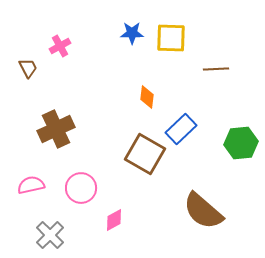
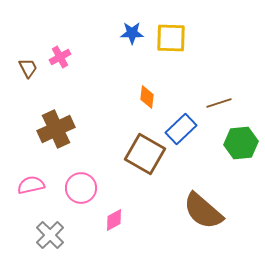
pink cross: moved 11 px down
brown line: moved 3 px right, 34 px down; rotated 15 degrees counterclockwise
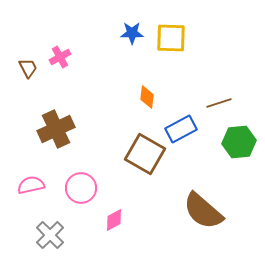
blue rectangle: rotated 16 degrees clockwise
green hexagon: moved 2 px left, 1 px up
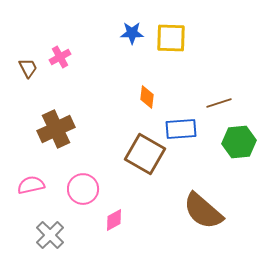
blue rectangle: rotated 24 degrees clockwise
pink circle: moved 2 px right, 1 px down
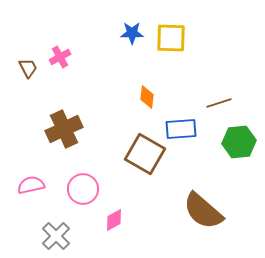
brown cross: moved 8 px right
gray cross: moved 6 px right, 1 px down
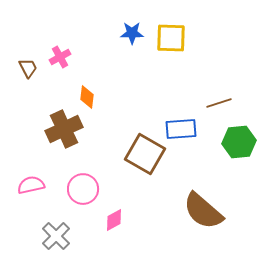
orange diamond: moved 60 px left
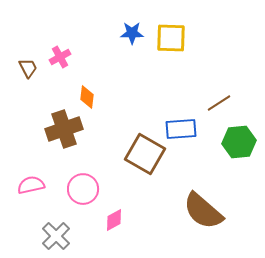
brown line: rotated 15 degrees counterclockwise
brown cross: rotated 6 degrees clockwise
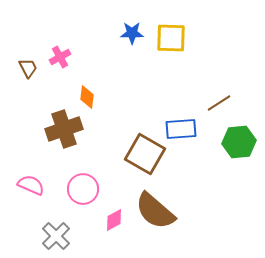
pink semicircle: rotated 36 degrees clockwise
brown semicircle: moved 48 px left
